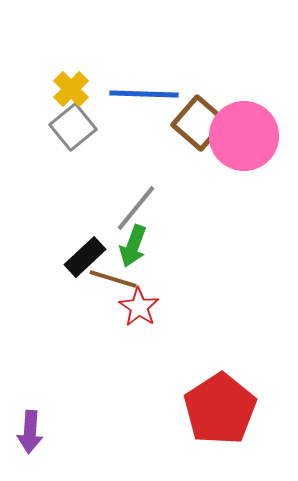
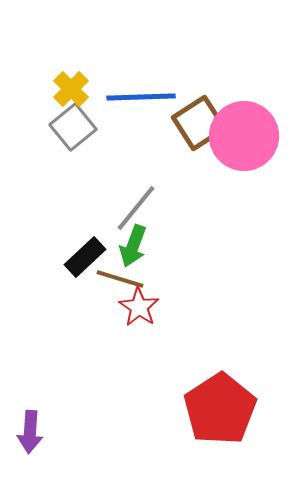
blue line: moved 3 px left, 3 px down; rotated 4 degrees counterclockwise
brown square: rotated 16 degrees clockwise
brown line: moved 7 px right
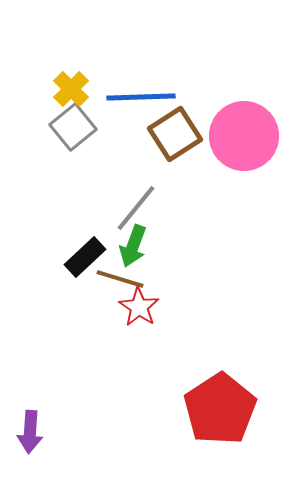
brown square: moved 24 px left, 11 px down
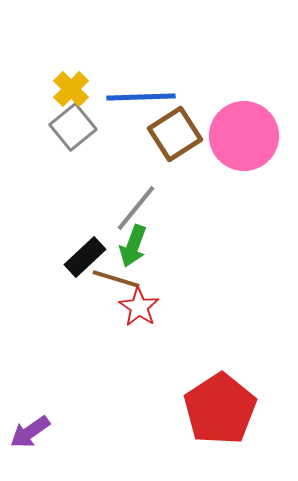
brown line: moved 4 px left
purple arrow: rotated 51 degrees clockwise
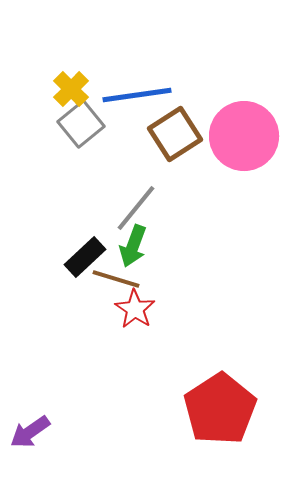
blue line: moved 4 px left, 2 px up; rotated 6 degrees counterclockwise
gray square: moved 8 px right, 3 px up
red star: moved 4 px left, 2 px down
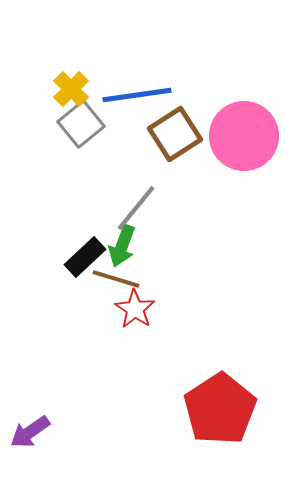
green arrow: moved 11 px left
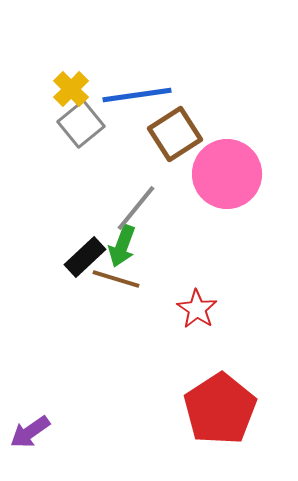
pink circle: moved 17 px left, 38 px down
red star: moved 62 px right
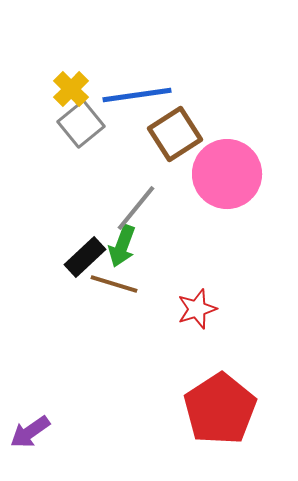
brown line: moved 2 px left, 5 px down
red star: rotated 21 degrees clockwise
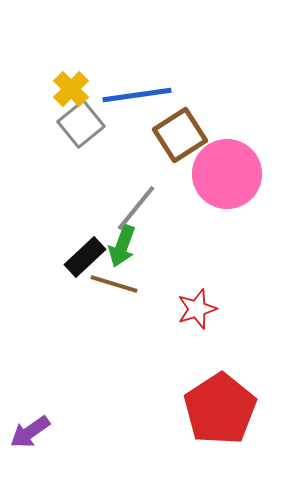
brown square: moved 5 px right, 1 px down
